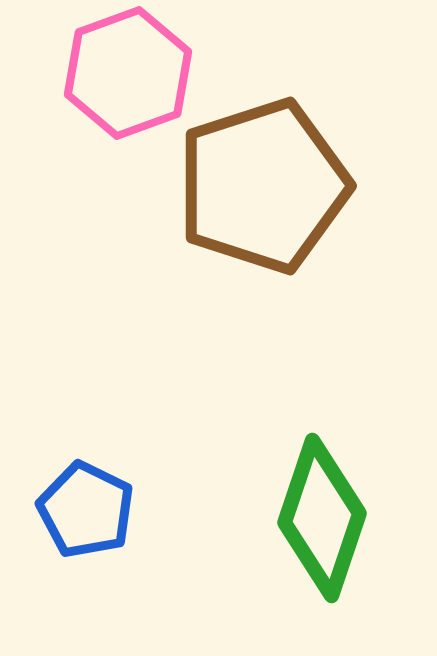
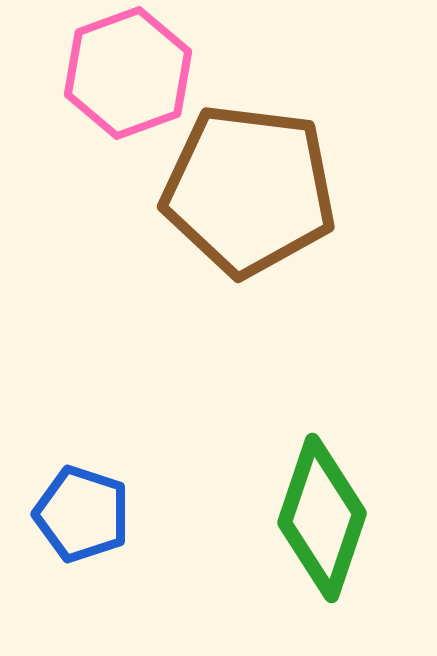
brown pentagon: moved 14 px left, 4 px down; rotated 25 degrees clockwise
blue pentagon: moved 4 px left, 4 px down; rotated 8 degrees counterclockwise
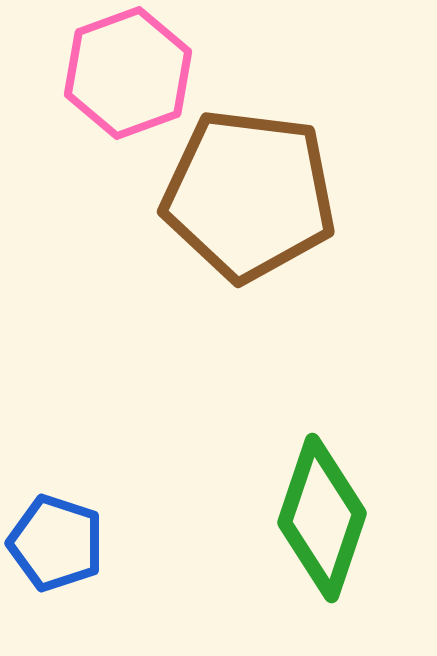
brown pentagon: moved 5 px down
blue pentagon: moved 26 px left, 29 px down
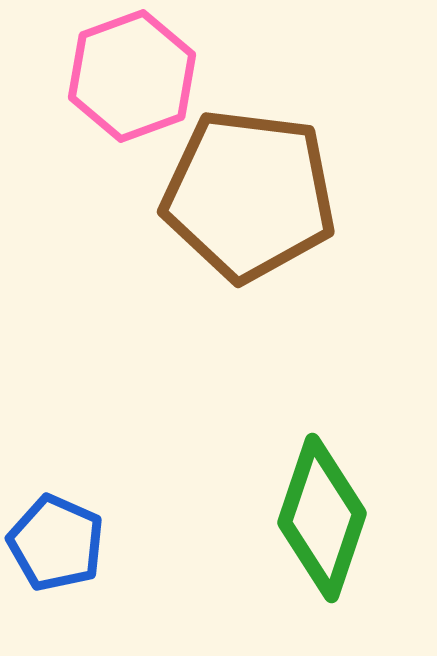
pink hexagon: moved 4 px right, 3 px down
blue pentagon: rotated 6 degrees clockwise
